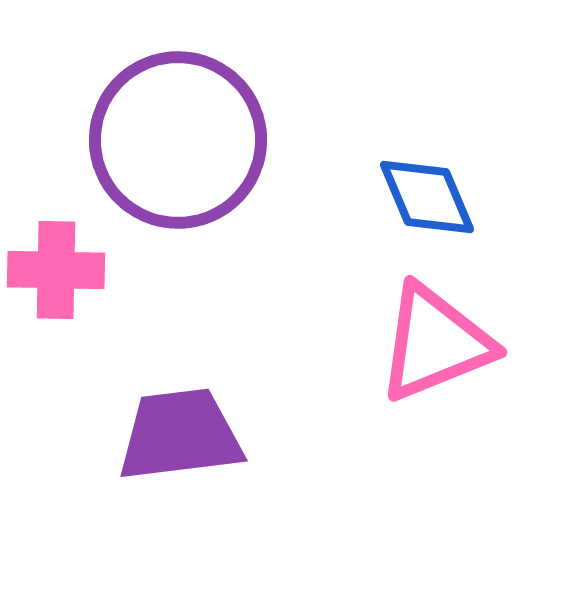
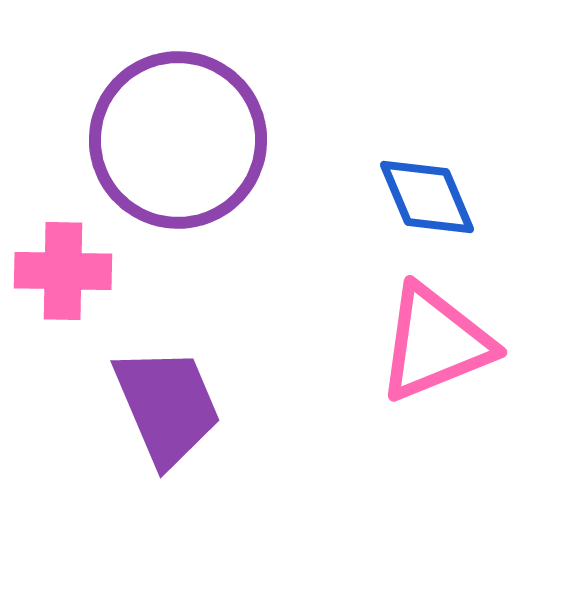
pink cross: moved 7 px right, 1 px down
purple trapezoid: moved 13 px left, 29 px up; rotated 74 degrees clockwise
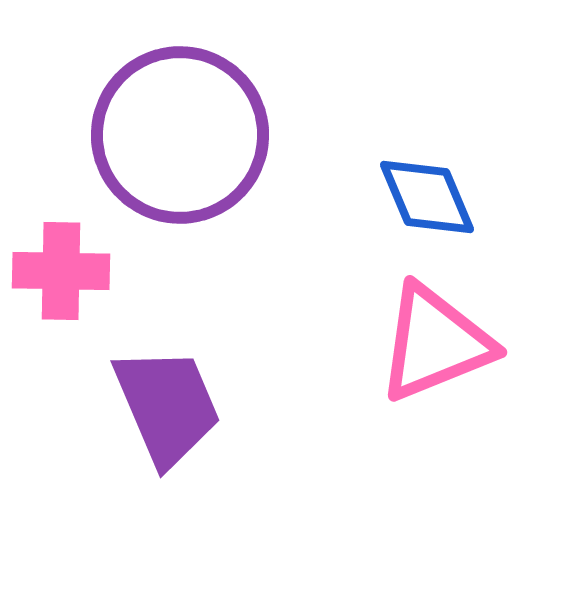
purple circle: moved 2 px right, 5 px up
pink cross: moved 2 px left
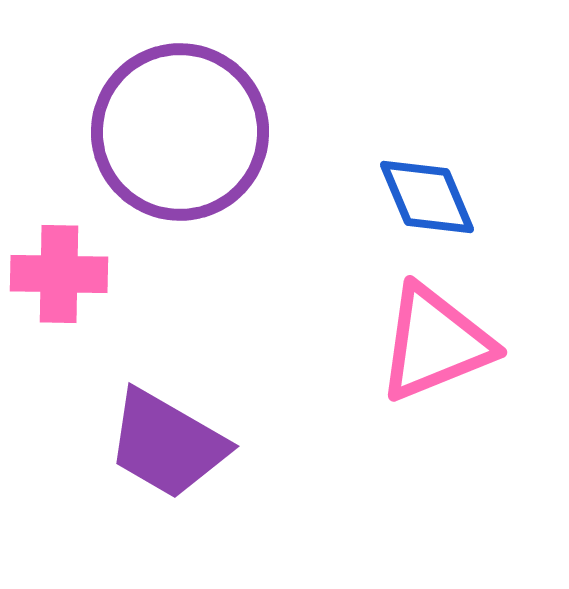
purple circle: moved 3 px up
pink cross: moved 2 px left, 3 px down
purple trapezoid: moved 38 px down; rotated 143 degrees clockwise
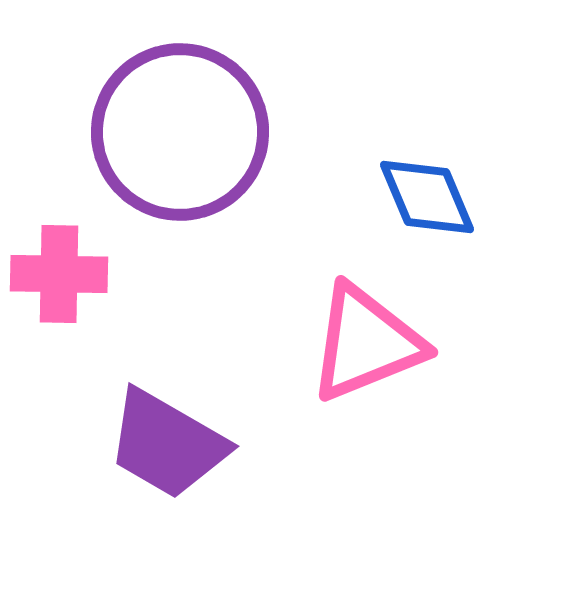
pink triangle: moved 69 px left
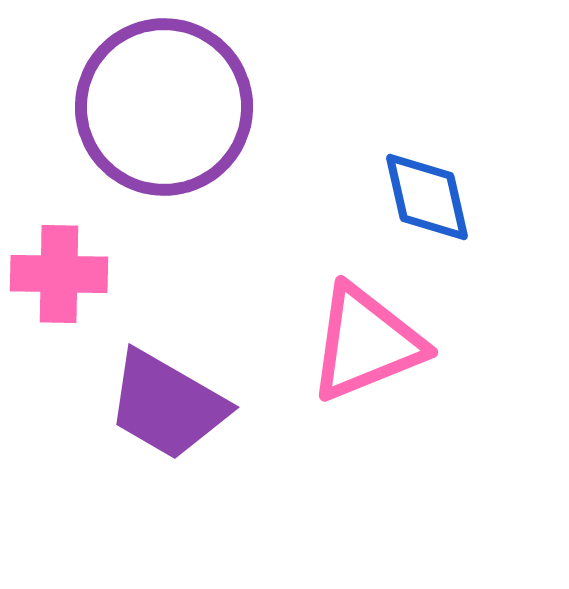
purple circle: moved 16 px left, 25 px up
blue diamond: rotated 10 degrees clockwise
purple trapezoid: moved 39 px up
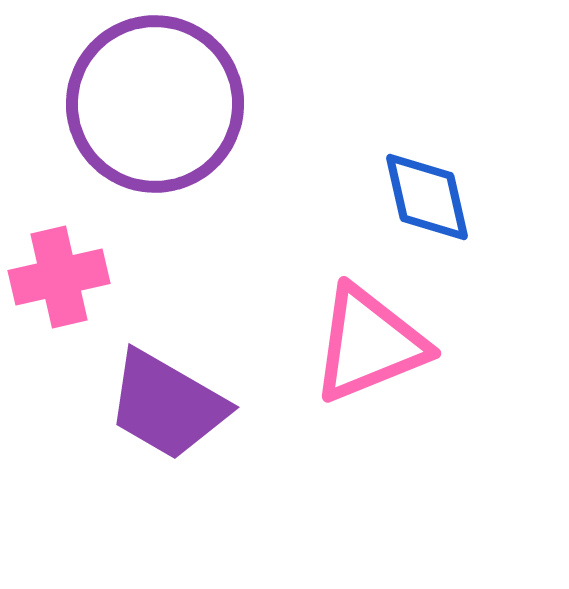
purple circle: moved 9 px left, 3 px up
pink cross: moved 3 px down; rotated 14 degrees counterclockwise
pink triangle: moved 3 px right, 1 px down
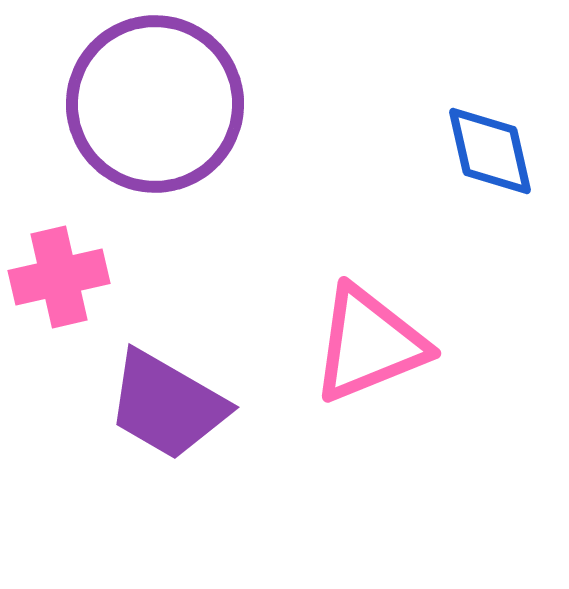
blue diamond: moved 63 px right, 46 px up
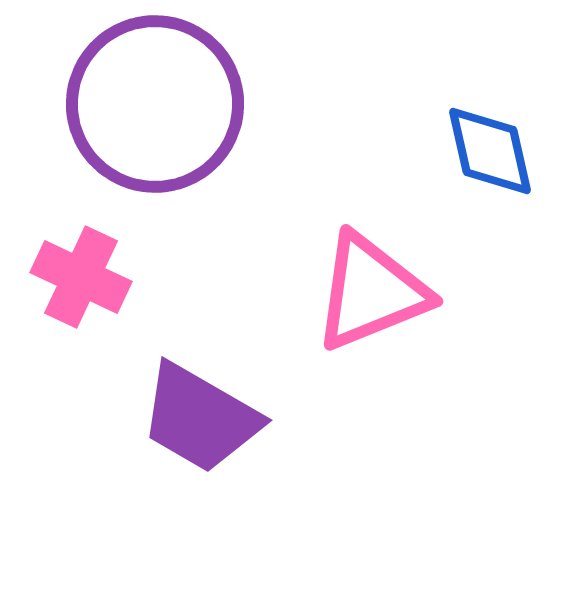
pink cross: moved 22 px right; rotated 38 degrees clockwise
pink triangle: moved 2 px right, 52 px up
purple trapezoid: moved 33 px right, 13 px down
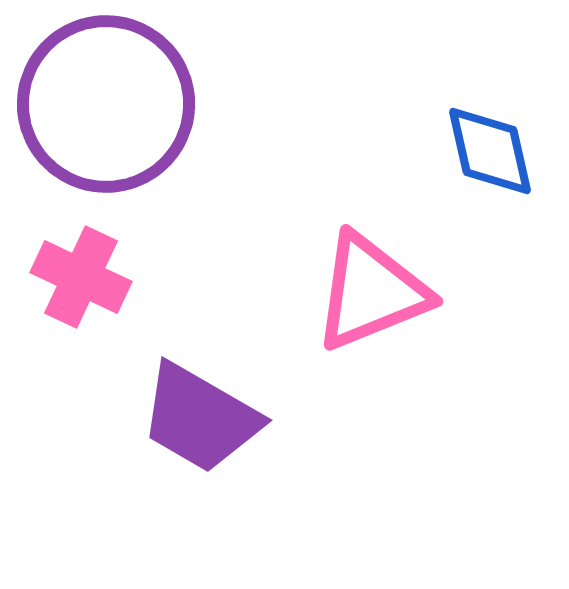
purple circle: moved 49 px left
